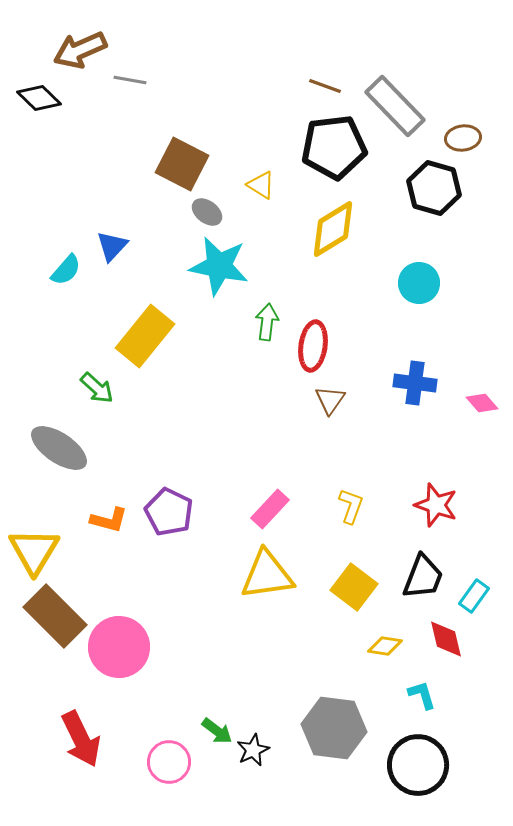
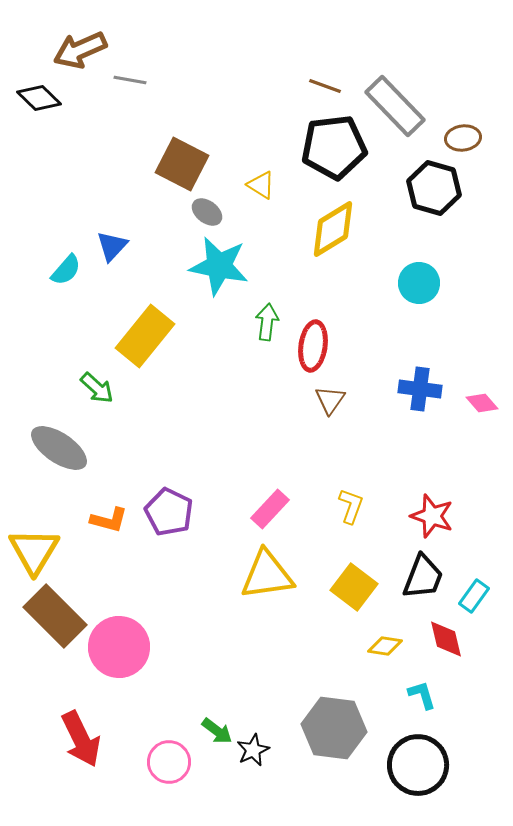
blue cross at (415, 383): moved 5 px right, 6 px down
red star at (436, 505): moved 4 px left, 11 px down
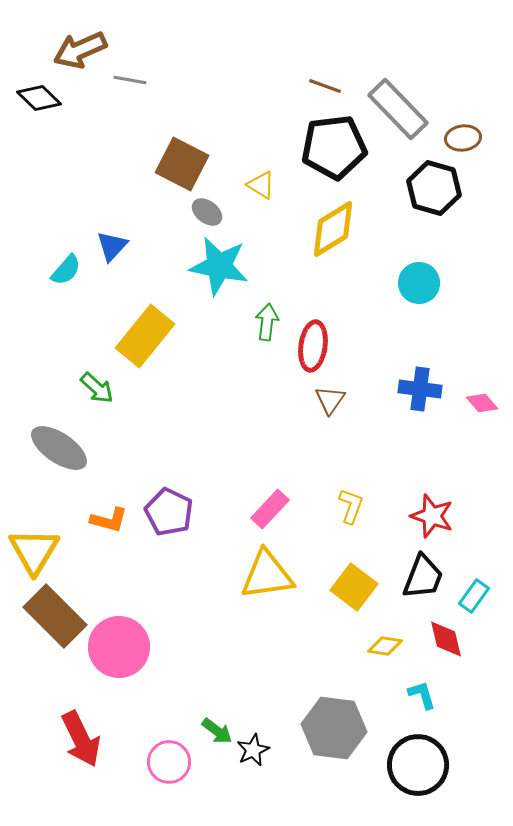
gray rectangle at (395, 106): moved 3 px right, 3 px down
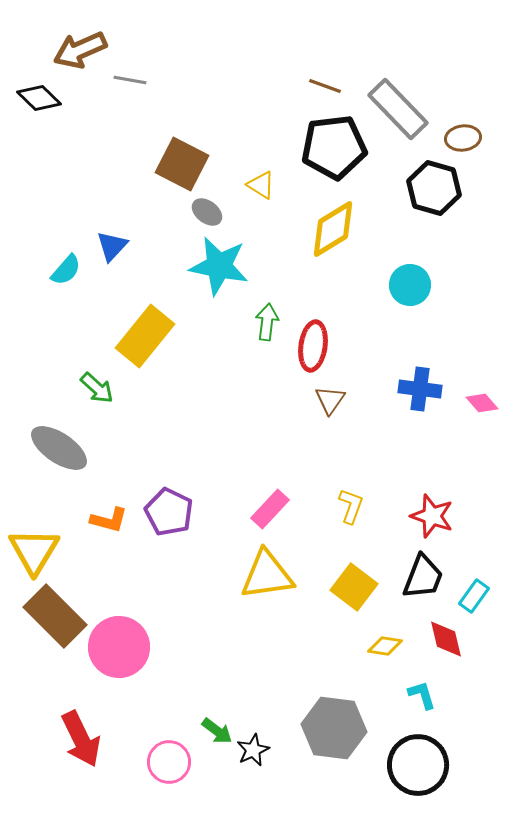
cyan circle at (419, 283): moved 9 px left, 2 px down
